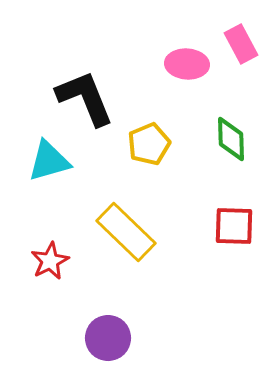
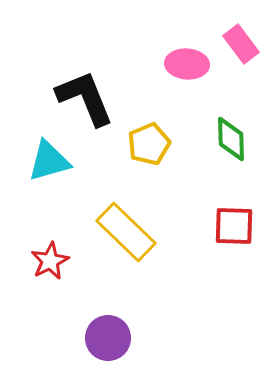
pink rectangle: rotated 9 degrees counterclockwise
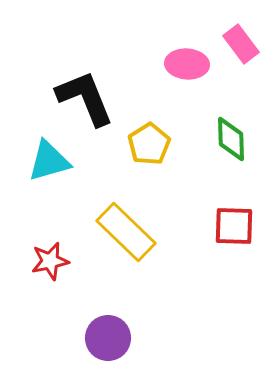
yellow pentagon: rotated 9 degrees counterclockwise
red star: rotated 15 degrees clockwise
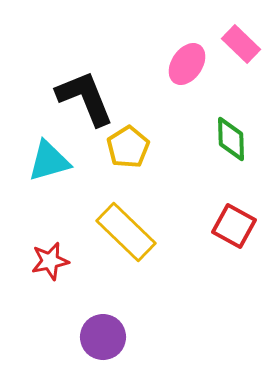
pink rectangle: rotated 9 degrees counterclockwise
pink ellipse: rotated 60 degrees counterclockwise
yellow pentagon: moved 21 px left, 3 px down
red square: rotated 27 degrees clockwise
purple circle: moved 5 px left, 1 px up
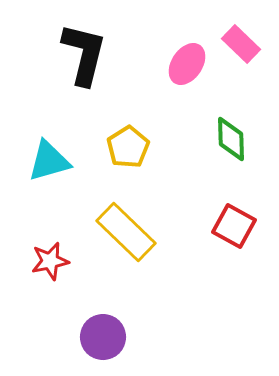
black L-shape: moved 1 px left, 44 px up; rotated 36 degrees clockwise
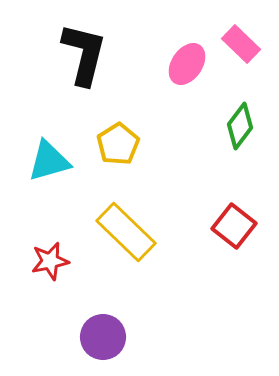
green diamond: moved 9 px right, 13 px up; rotated 39 degrees clockwise
yellow pentagon: moved 10 px left, 3 px up
red square: rotated 9 degrees clockwise
